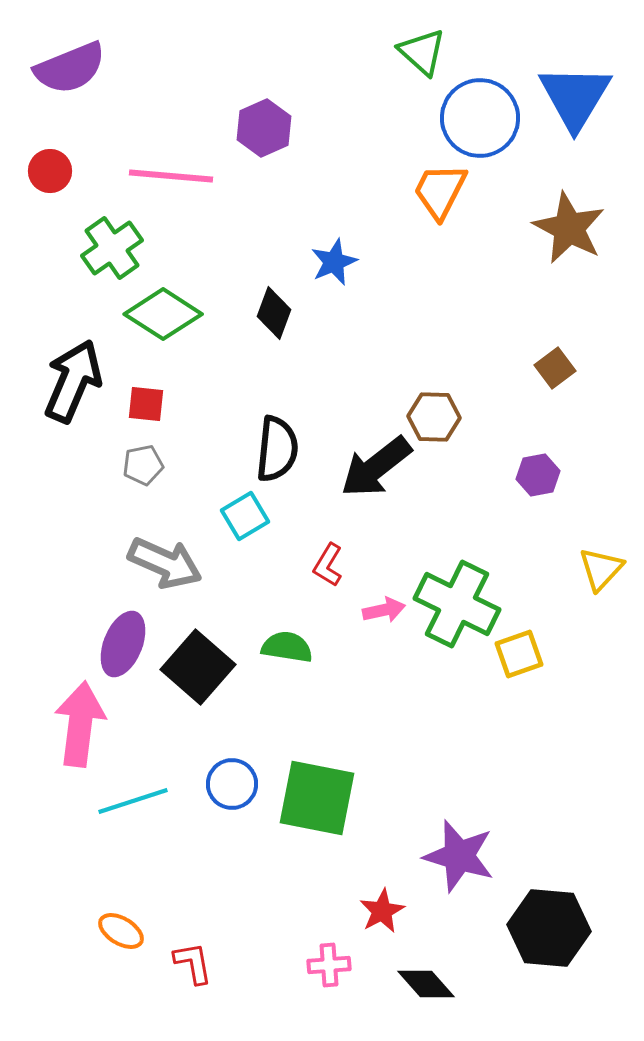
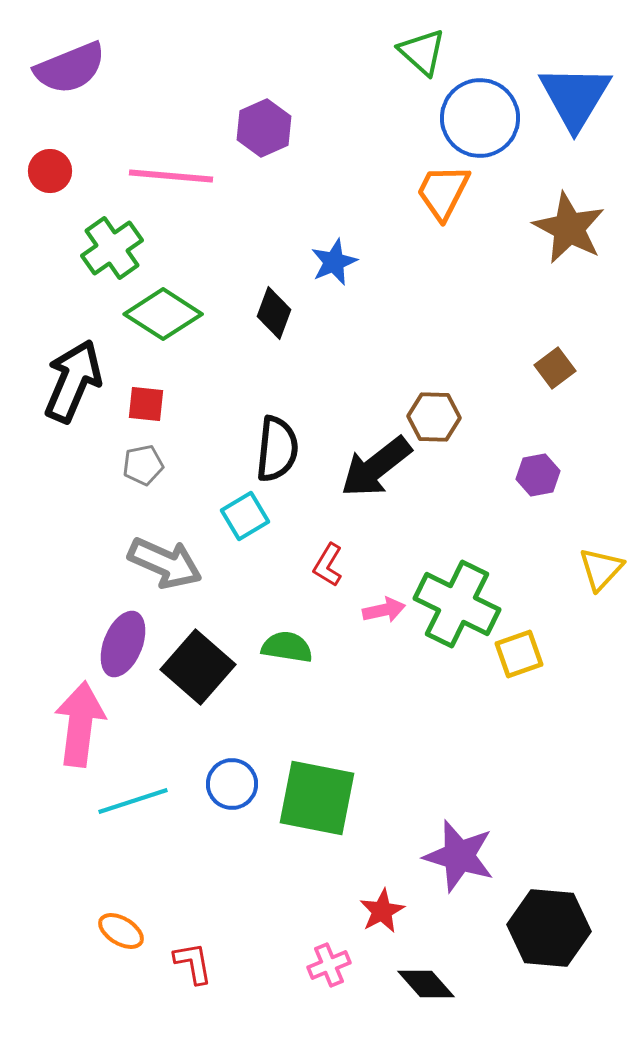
orange trapezoid at (440, 191): moved 3 px right, 1 px down
pink cross at (329, 965): rotated 18 degrees counterclockwise
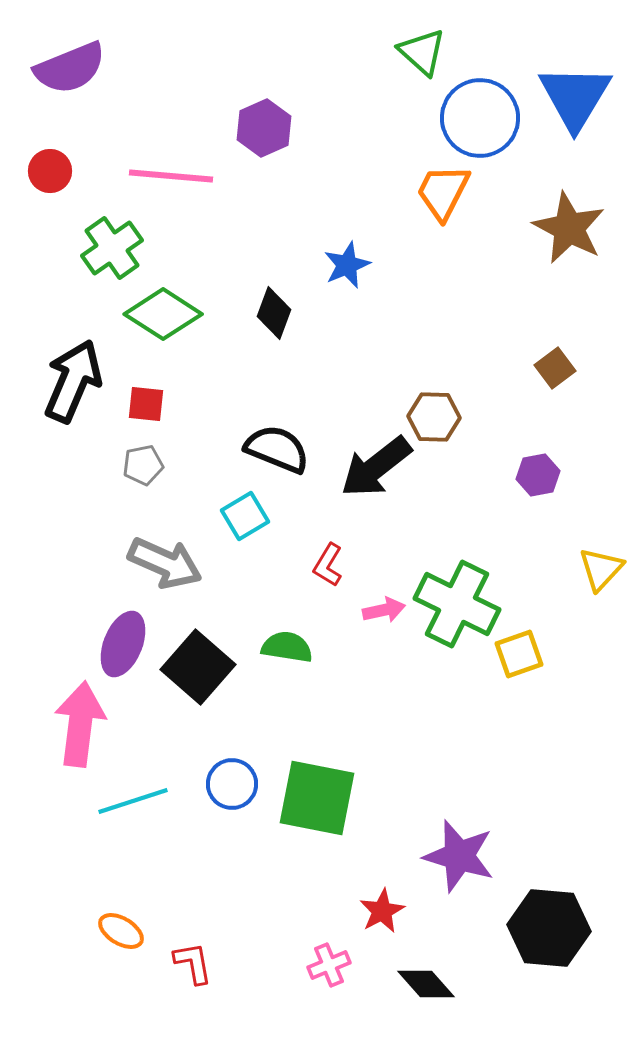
blue star at (334, 262): moved 13 px right, 3 px down
black semicircle at (277, 449): rotated 74 degrees counterclockwise
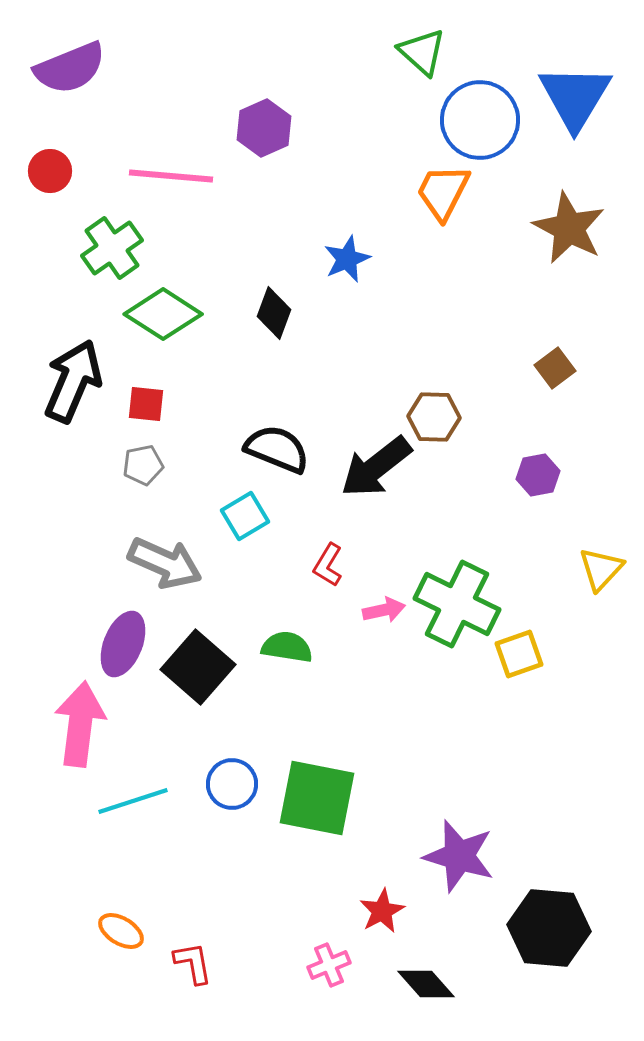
blue circle at (480, 118): moved 2 px down
blue star at (347, 265): moved 6 px up
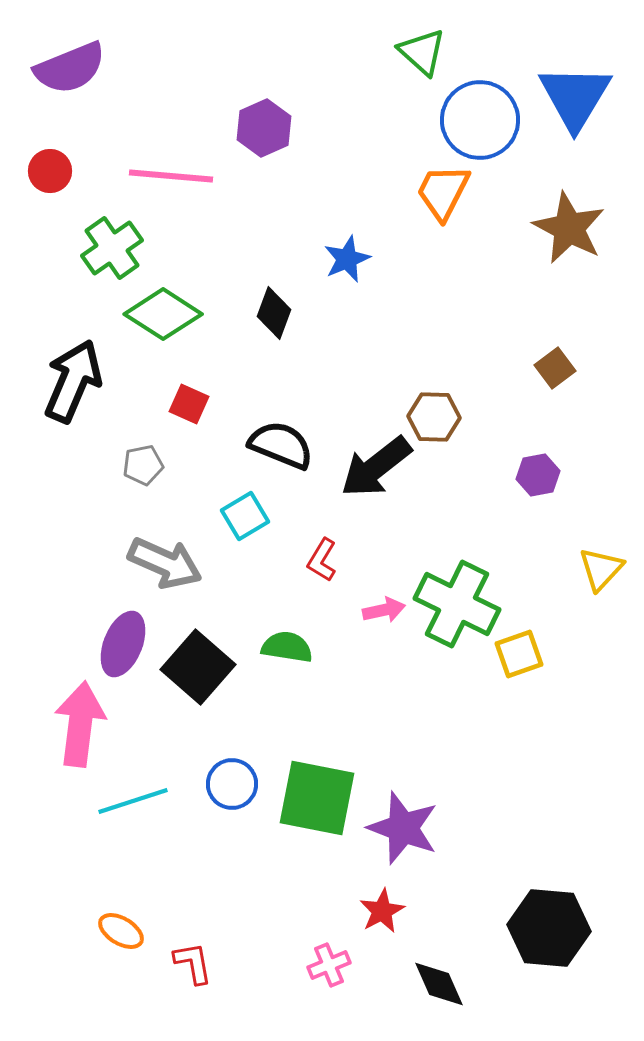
red square at (146, 404): moved 43 px right; rotated 18 degrees clockwise
black semicircle at (277, 449): moved 4 px right, 4 px up
red L-shape at (328, 565): moved 6 px left, 5 px up
purple star at (459, 856): moved 56 px left, 28 px up; rotated 4 degrees clockwise
black diamond at (426, 984): moved 13 px right; rotated 18 degrees clockwise
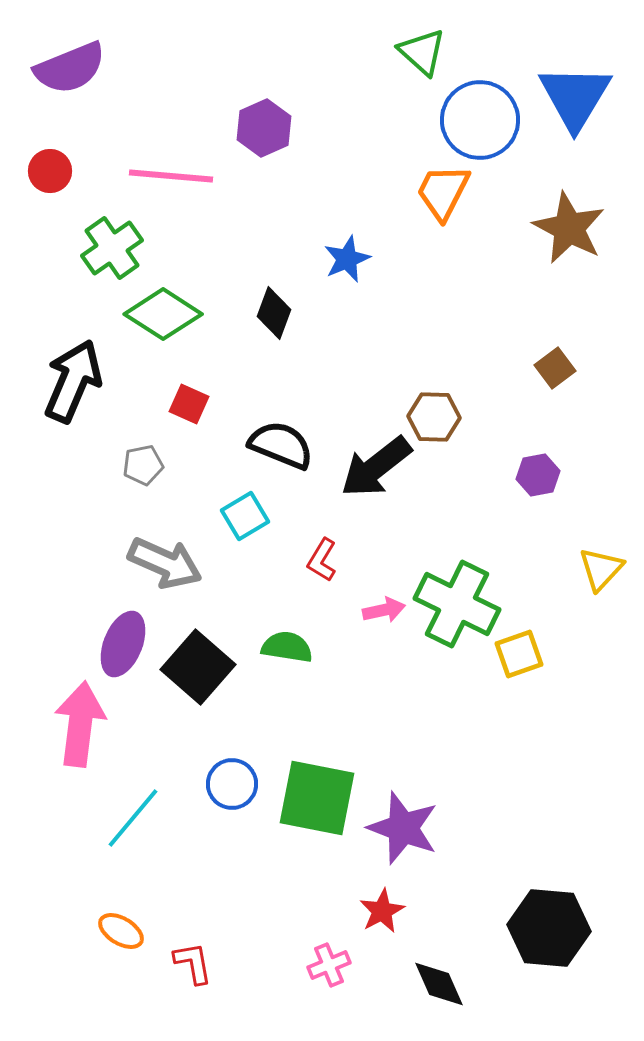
cyan line at (133, 801): moved 17 px down; rotated 32 degrees counterclockwise
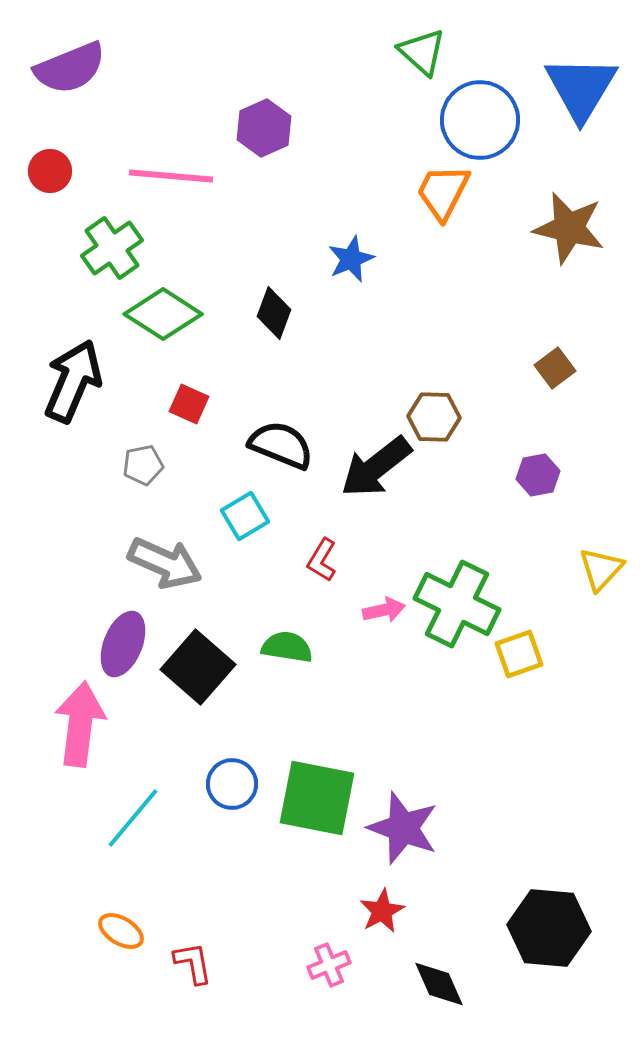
blue triangle at (575, 97): moved 6 px right, 9 px up
brown star at (569, 228): rotated 14 degrees counterclockwise
blue star at (347, 259): moved 4 px right
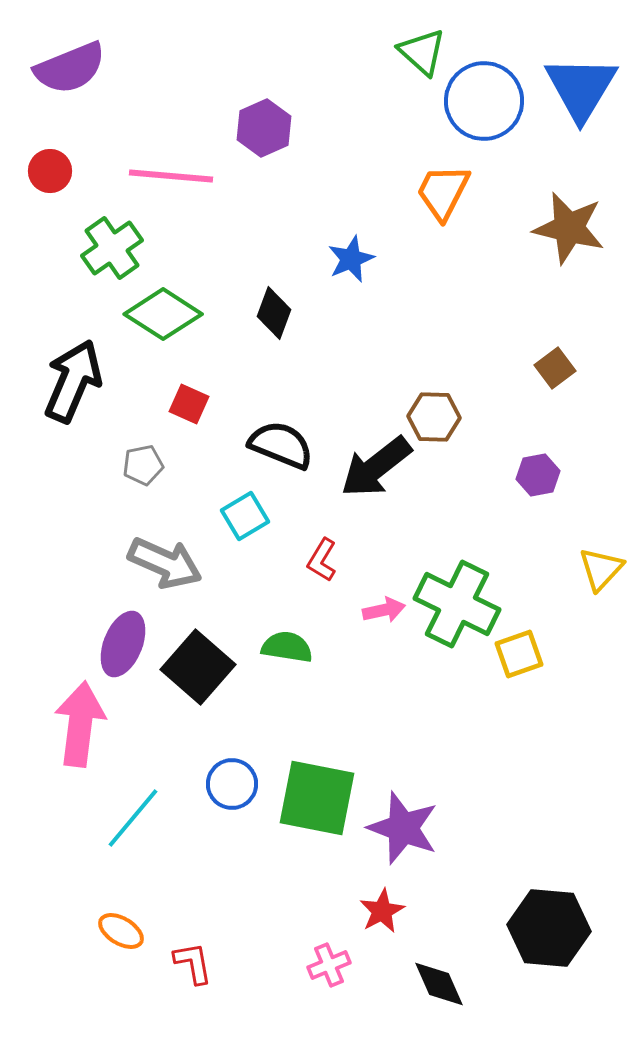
blue circle at (480, 120): moved 4 px right, 19 px up
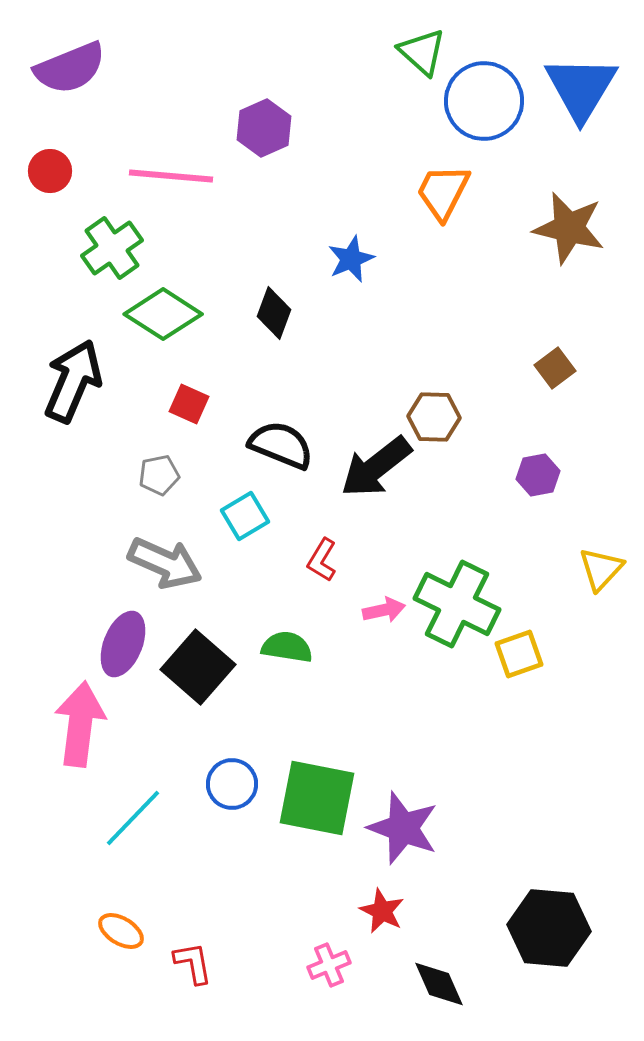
gray pentagon at (143, 465): moved 16 px right, 10 px down
cyan line at (133, 818): rotated 4 degrees clockwise
red star at (382, 911): rotated 18 degrees counterclockwise
